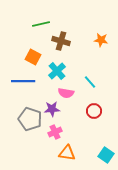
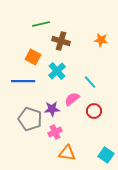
pink semicircle: moved 6 px right, 6 px down; rotated 133 degrees clockwise
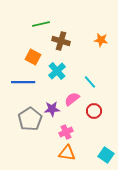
blue line: moved 1 px down
gray pentagon: rotated 20 degrees clockwise
pink cross: moved 11 px right
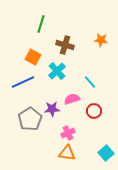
green line: rotated 60 degrees counterclockwise
brown cross: moved 4 px right, 4 px down
blue line: rotated 25 degrees counterclockwise
pink semicircle: rotated 21 degrees clockwise
pink cross: moved 2 px right, 1 px down
cyan square: moved 2 px up; rotated 14 degrees clockwise
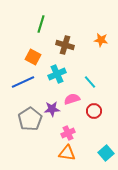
cyan cross: moved 3 px down; rotated 18 degrees clockwise
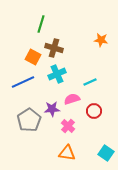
brown cross: moved 11 px left, 3 px down
cyan line: rotated 72 degrees counterclockwise
gray pentagon: moved 1 px left, 1 px down
pink cross: moved 7 px up; rotated 24 degrees counterclockwise
cyan square: rotated 14 degrees counterclockwise
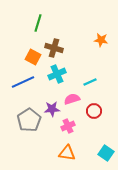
green line: moved 3 px left, 1 px up
pink cross: rotated 24 degrees clockwise
